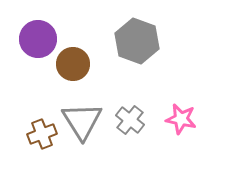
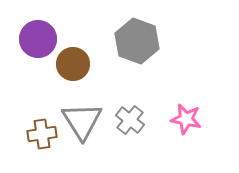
pink star: moved 5 px right
brown cross: rotated 12 degrees clockwise
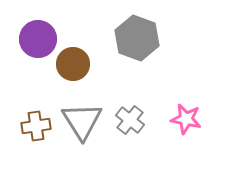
gray hexagon: moved 3 px up
brown cross: moved 6 px left, 8 px up
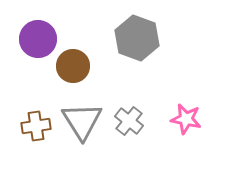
brown circle: moved 2 px down
gray cross: moved 1 px left, 1 px down
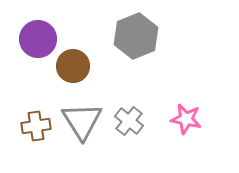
gray hexagon: moved 1 px left, 2 px up; rotated 18 degrees clockwise
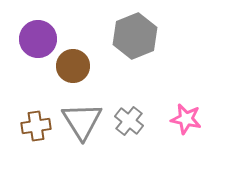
gray hexagon: moved 1 px left
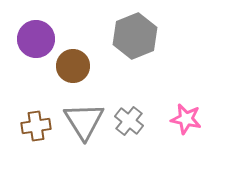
purple circle: moved 2 px left
gray triangle: moved 2 px right
